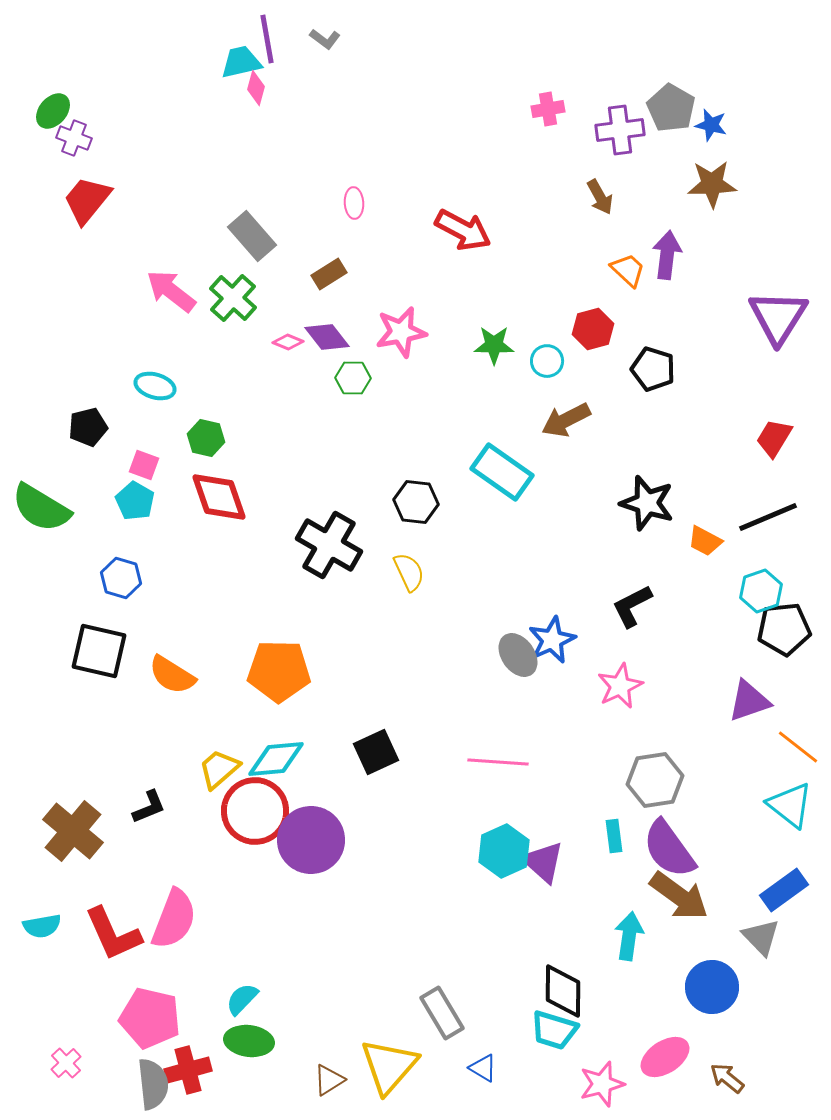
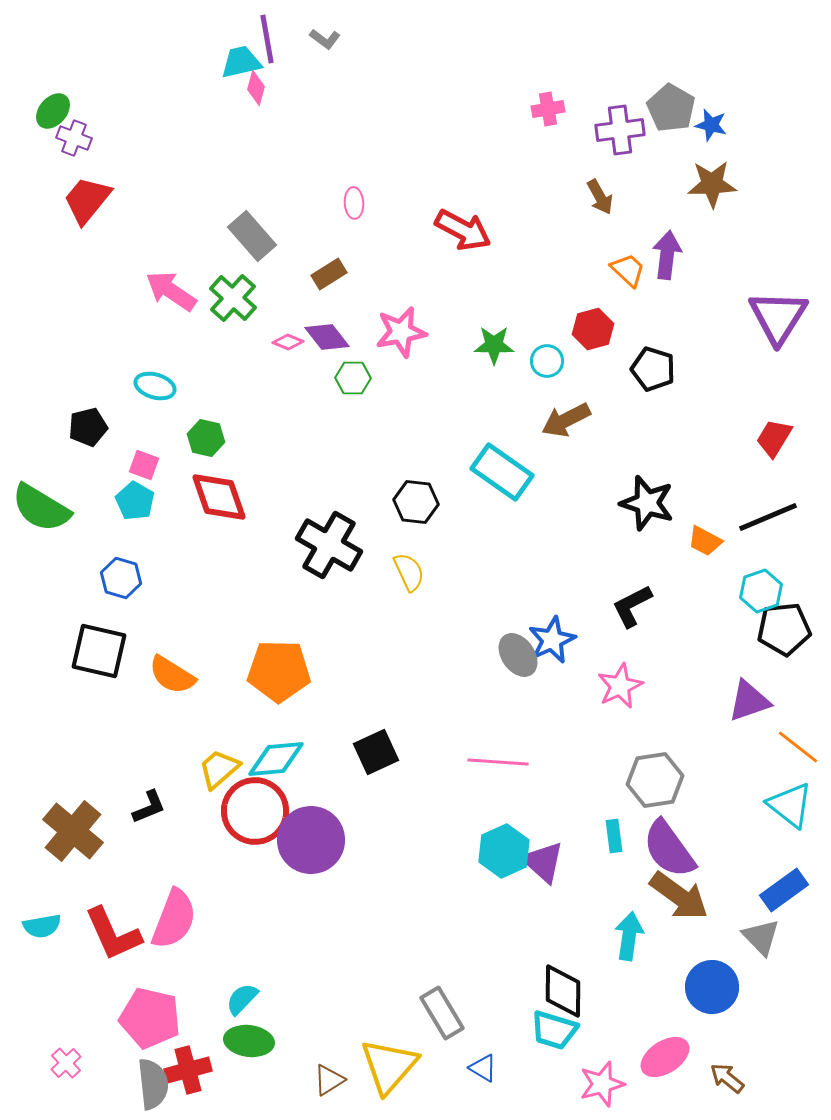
pink arrow at (171, 291): rotated 4 degrees counterclockwise
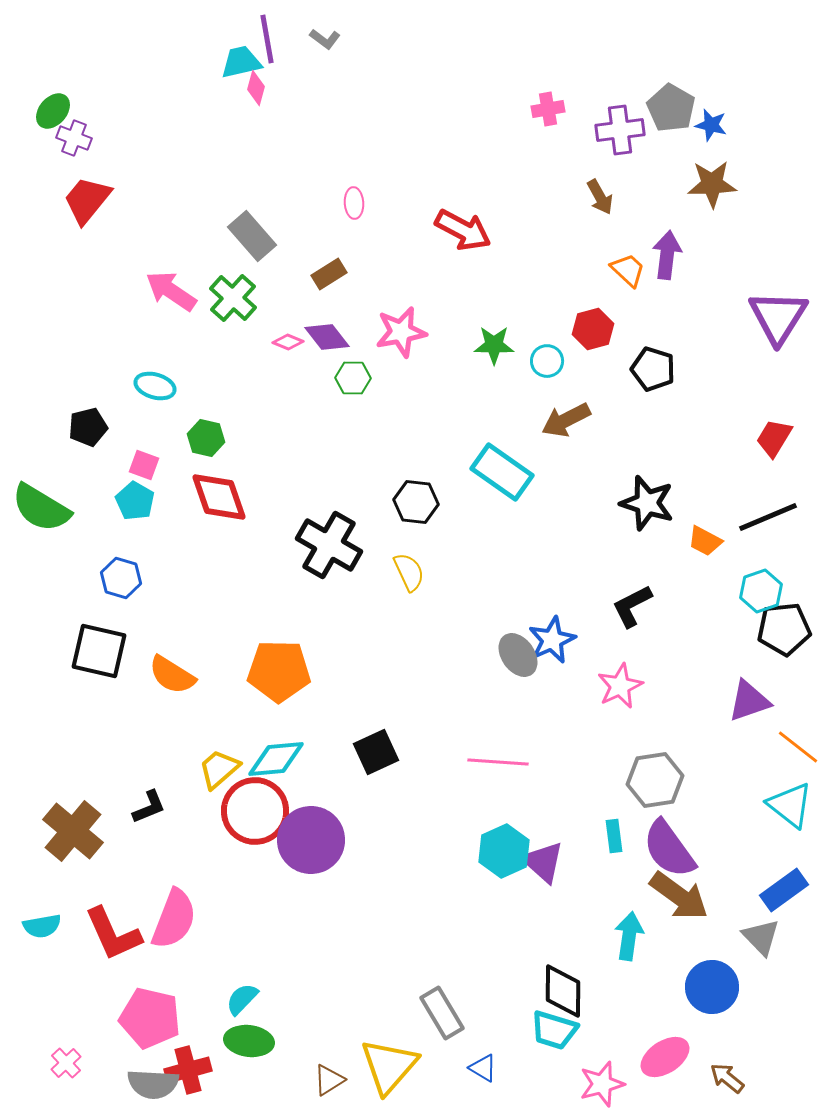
gray semicircle at (153, 1084): rotated 99 degrees clockwise
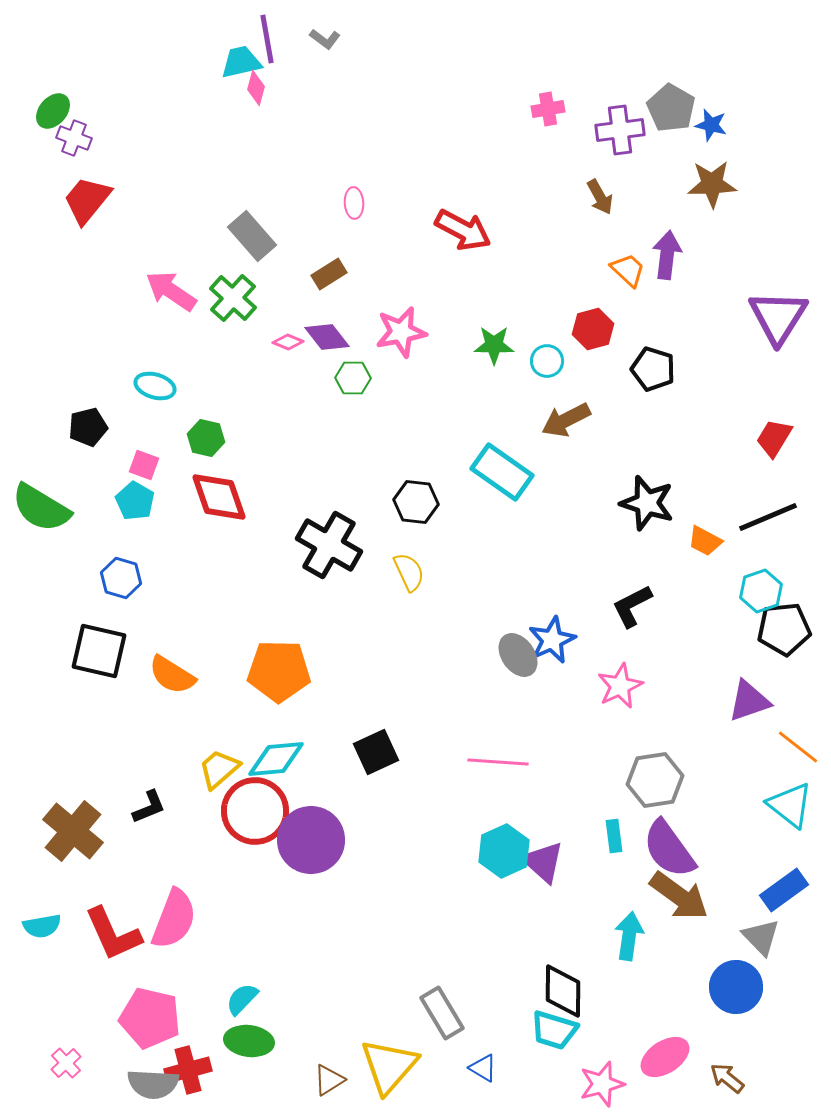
blue circle at (712, 987): moved 24 px right
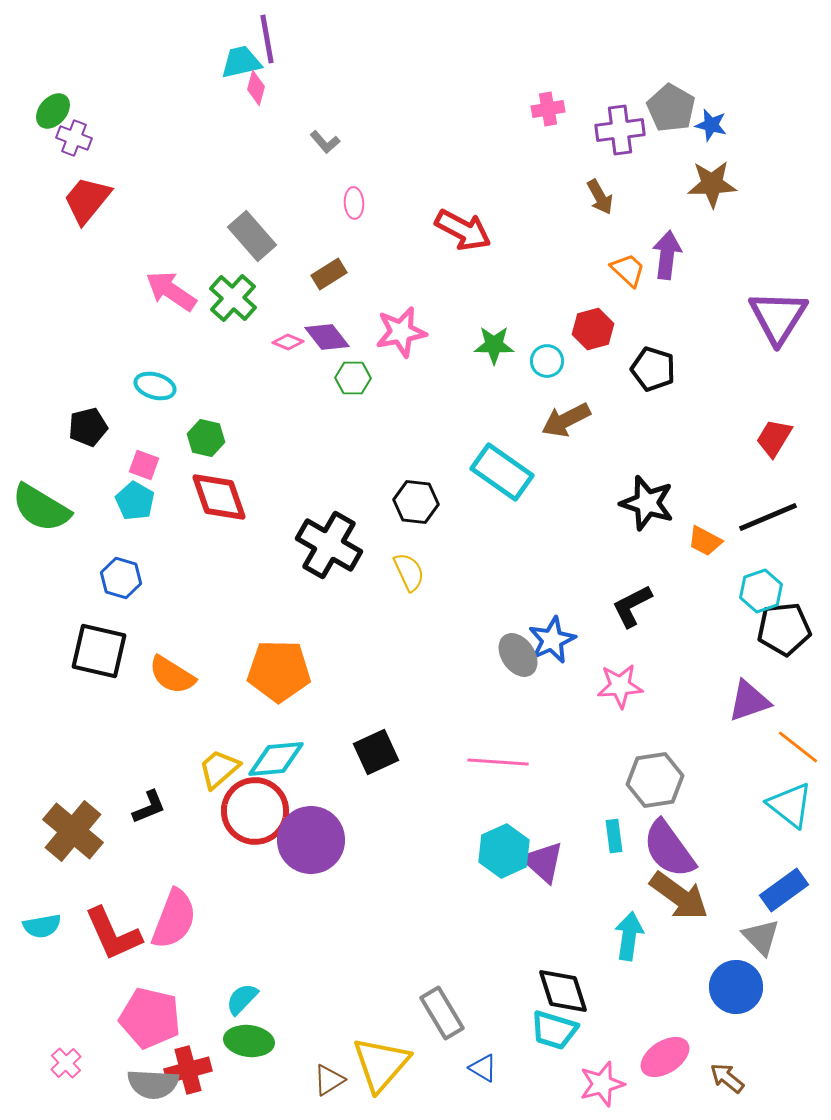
gray L-shape at (325, 39): moved 103 px down; rotated 12 degrees clockwise
pink star at (620, 686): rotated 21 degrees clockwise
black diamond at (563, 991): rotated 18 degrees counterclockwise
yellow triangle at (389, 1066): moved 8 px left, 2 px up
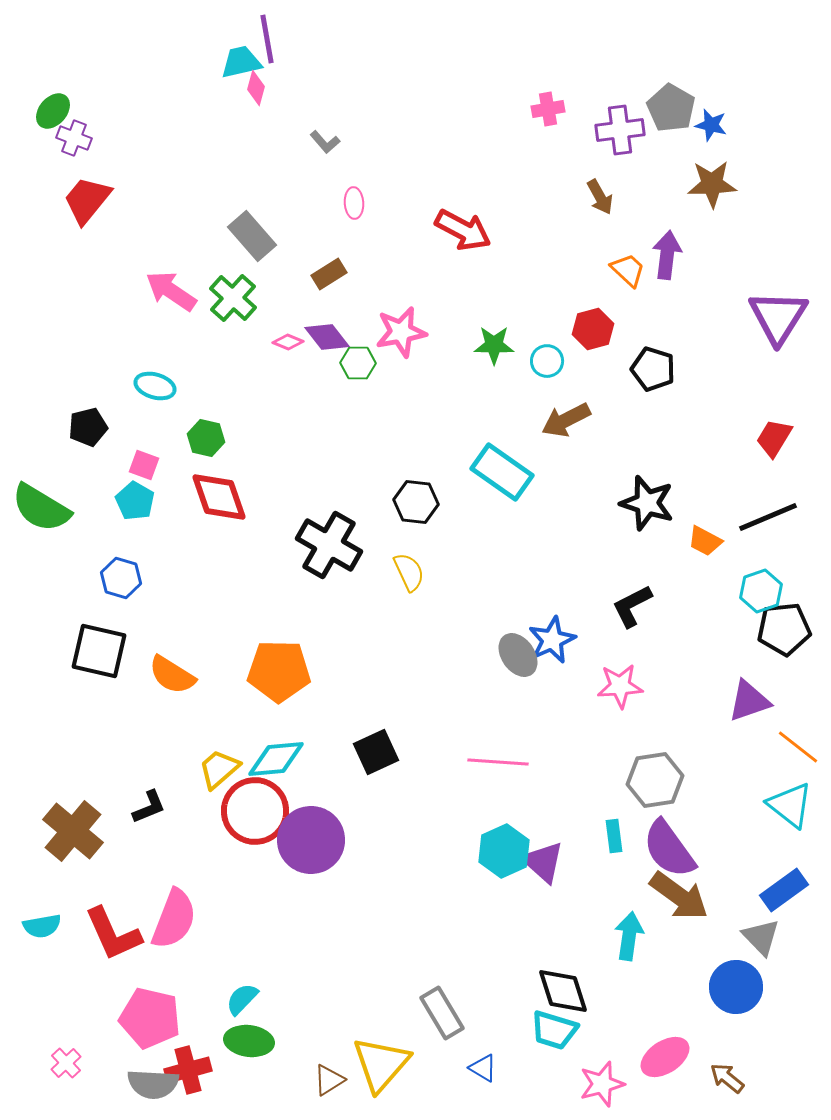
green hexagon at (353, 378): moved 5 px right, 15 px up
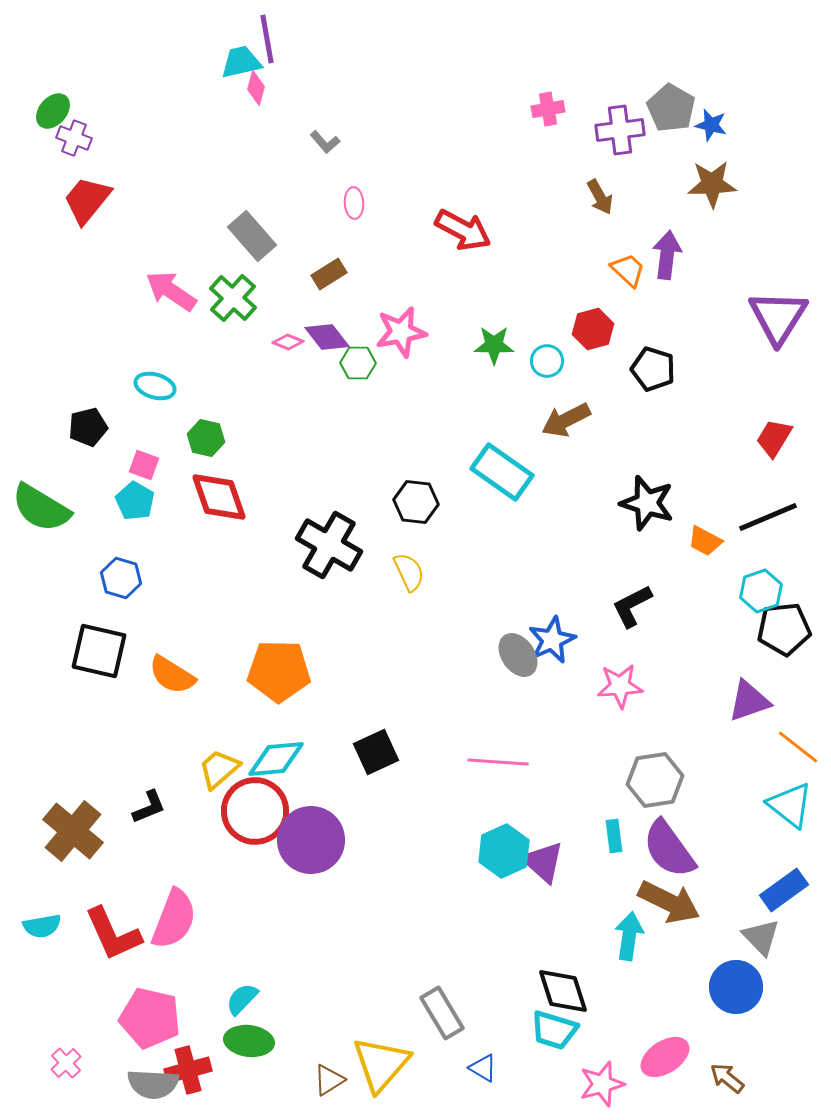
brown arrow at (679, 896): moved 10 px left, 6 px down; rotated 10 degrees counterclockwise
